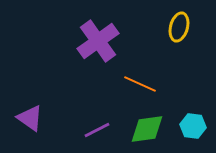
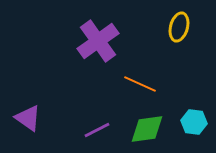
purple triangle: moved 2 px left
cyan hexagon: moved 1 px right, 4 px up
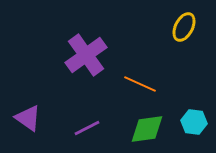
yellow ellipse: moved 5 px right; rotated 12 degrees clockwise
purple cross: moved 12 px left, 14 px down
purple line: moved 10 px left, 2 px up
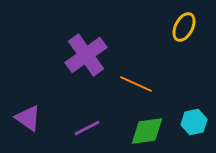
orange line: moved 4 px left
cyan hexagon: rotated 20 degrees counterclockwise
green diamond: moved 2 px down
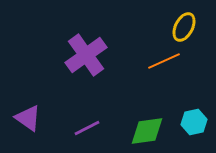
orange line: moved 28 px right, 23 px up; rotated 48 degrees counterclockwise
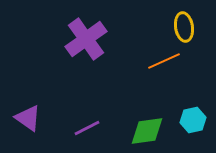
yellow ellipse: rotated 36 degrees counterclockwise
purple cross: moved 16 px up
cyan hexagon: moved 1 px left, 2 px up
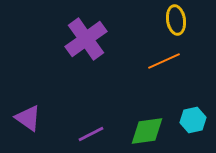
yellow ellipse: moved 8 px left, 7 px up
purple line: moved 4 px right, 6 px down
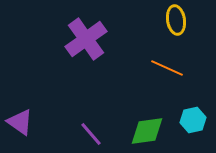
orange line: moved 3 px right, 7 px down; rotated 48 degrees clockwise
purple triangle: moved 8 px left, 4 px down
purple line: rotated 76 degrees clockwise
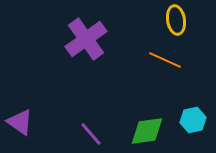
orange line: moved 2 px left, 8 px up
